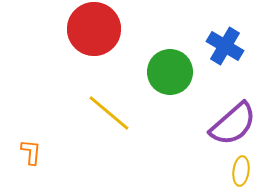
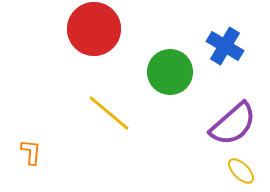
yellow ellipse: rotated 52 degrees counterclockwise
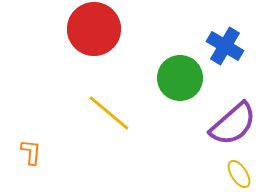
green circle: moved 10 px right, 6 px down
yellow ellipse: moved 2 px left, 3 px down; rotated 12 degrees clockwise
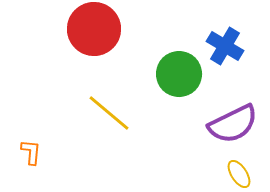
green circle: moved 1 px left, 4 px up
purple semicircle: rotated 15 degrees clockwise
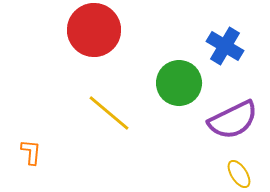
red circle: moved 1 px down
green circle: moved 9 px down
purple semicircle: moved 4 px up
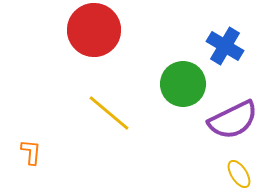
green circle: moved 4 px right, 1 px down
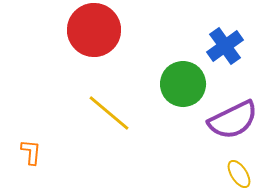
blue cross: rotated 24 degrees clockwise
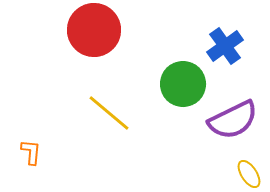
yellow ellipse: moved 10 px right
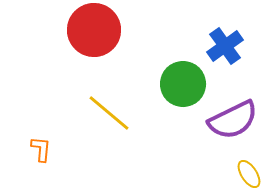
orange L-shape: moved 10 px right, 3 px up
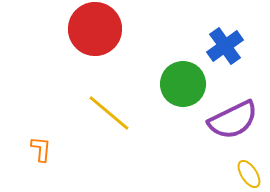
red circle: moved 1 px right, 1 px up
